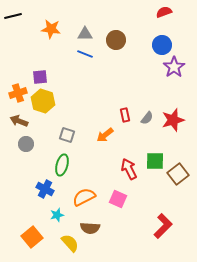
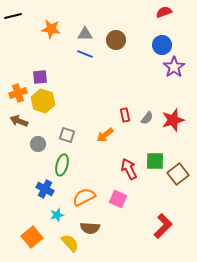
gray circle: moved 12 px right
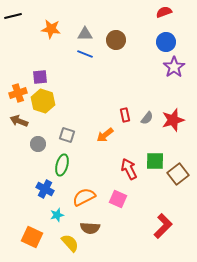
blue circle: moved 4 px right, 3 px up
orange square: rotated 25 degrees counterclockwise
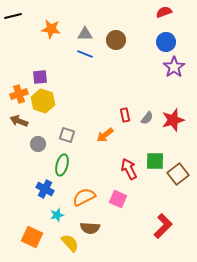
orange cross: moved 1 px right, 1 px down
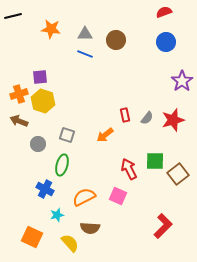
purple star: moved 8 px right, 14 px down
pink square: moved 3 px up
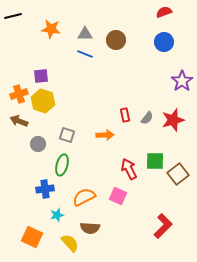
blue circle: moved 2 px left
purple square: moved 1 px right, 1 px up
orange arrow: rotated 144 degrees counterclockwise
blue cross: rotated 36 degrees counterclockwise
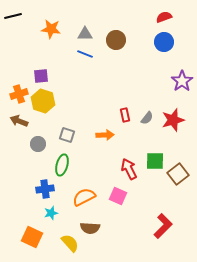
red semicircle: moved 5 px down
cyan star: moved 6 px left, 2 px up
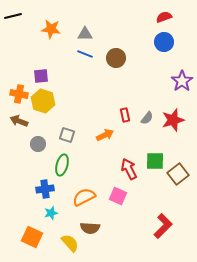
brown circle: moved 18 px down
orange cross: rotated 30 degrees clockwise
orange arrow: rotated 24 degrees counterclockwise
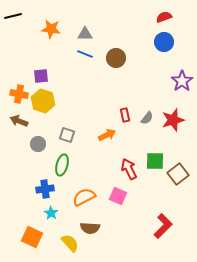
orange arrow: moved 2 px right
cyan star: rotated 24 degrees counterclockwise
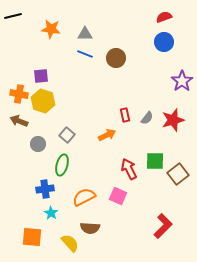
gray square: rotated 21 degrees clockwise
orange square: rotated 20 degrees counterclockwise
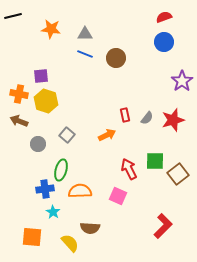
yellow hexagon: moved 3 px right
green ellipse: moved 1 px left, 5 px down
orange semicircle: moved 4 px left, 6 px up; rotated 25 degrees clockwise
cyan star: moved 2 px right, 1 px up
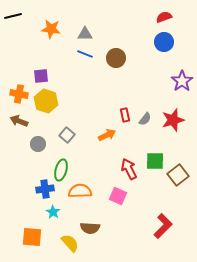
gray semicircle: moved 2 px left, 1 px down
brown square: moved 1 px down
